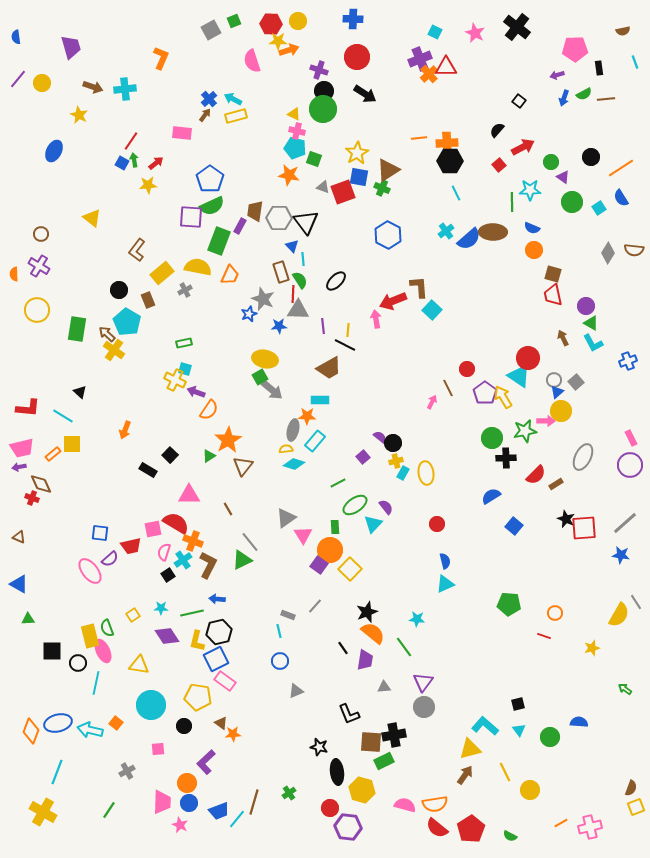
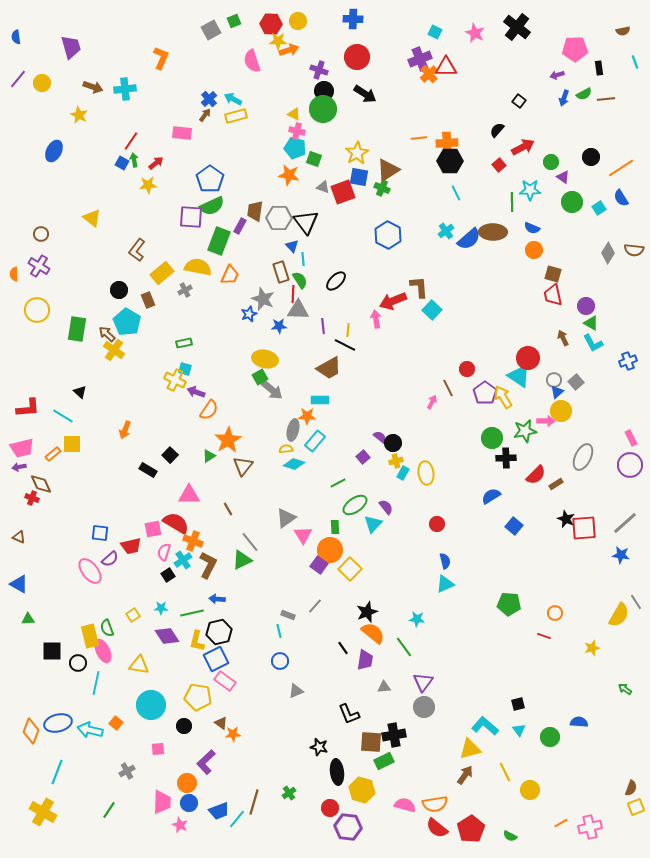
red L-shape at (28, 408): rotated 10 degrees counterclockwise
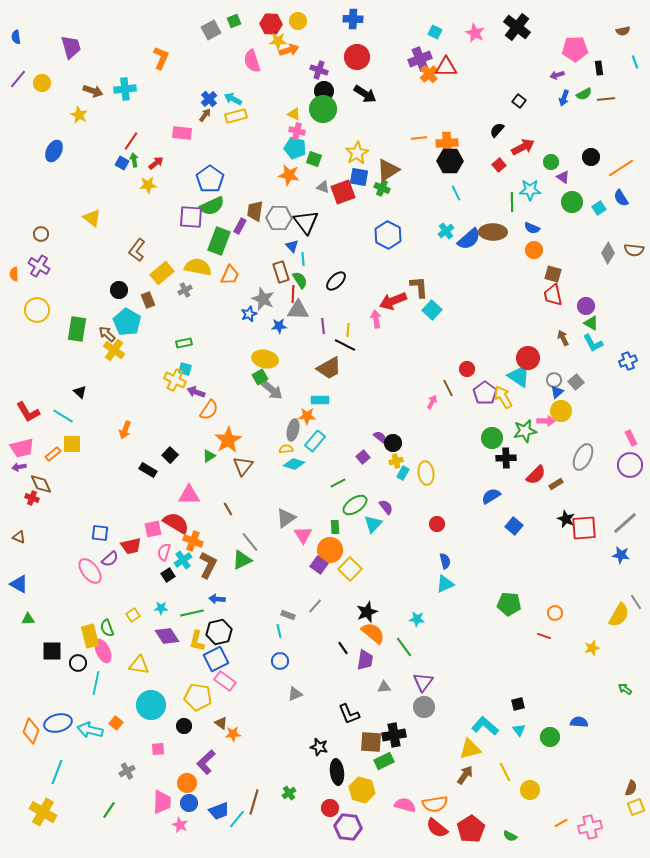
brown arrow at (93, 87): moved 4 px down
red L-shape at (28, 408): moved 4 px down; rotated 65 degrees clockwise
gray triangle at (296, 691): moved 1 px left, 3 px down
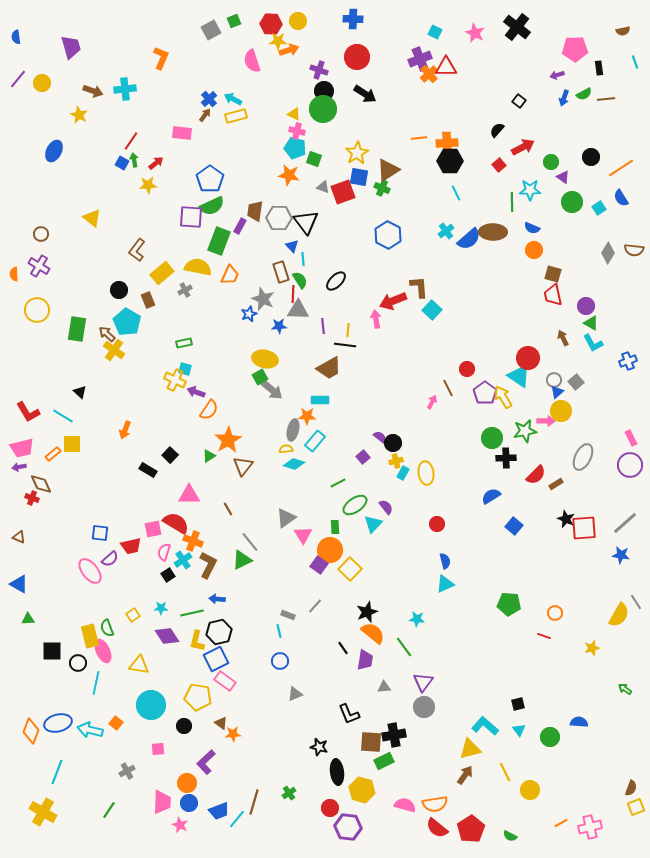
black line at (345, 345): rotated 20 degrees counterclockwise
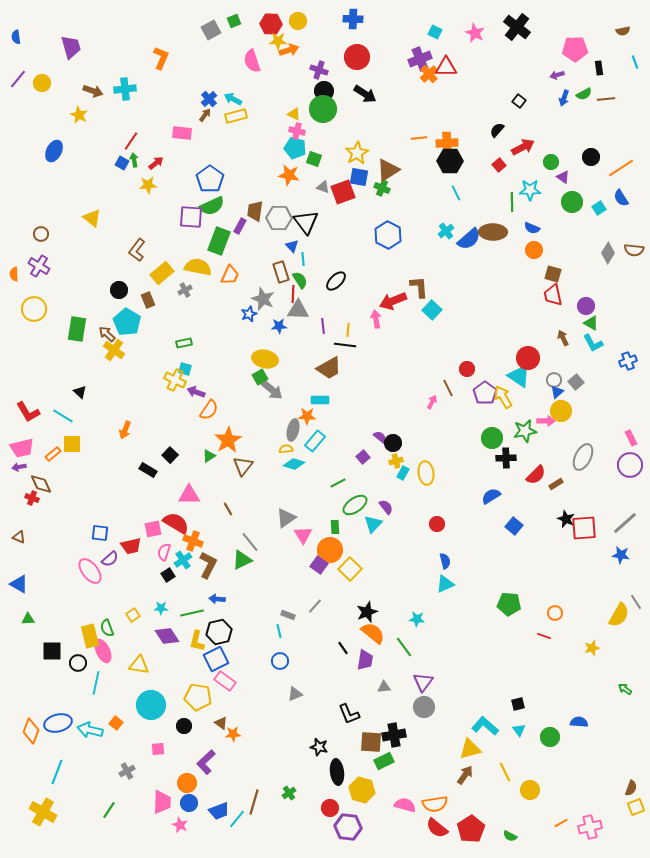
yellow circle at (37, 310): moved 3 px left, 1 px up
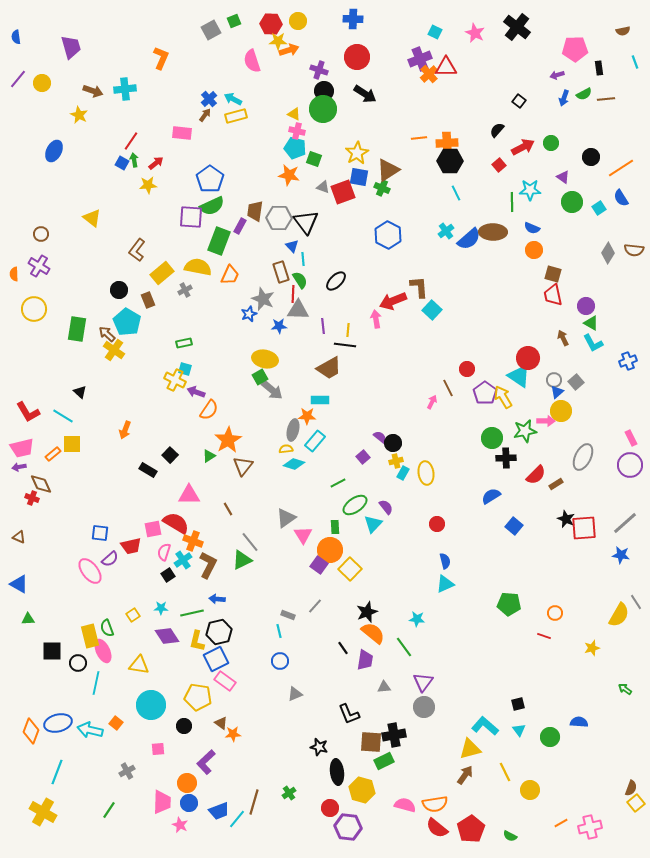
green circle at (551, 162): moved 19 px up
yellow square at (636, 807): moved 4 px up; rotated 18 degrees counterclockwise
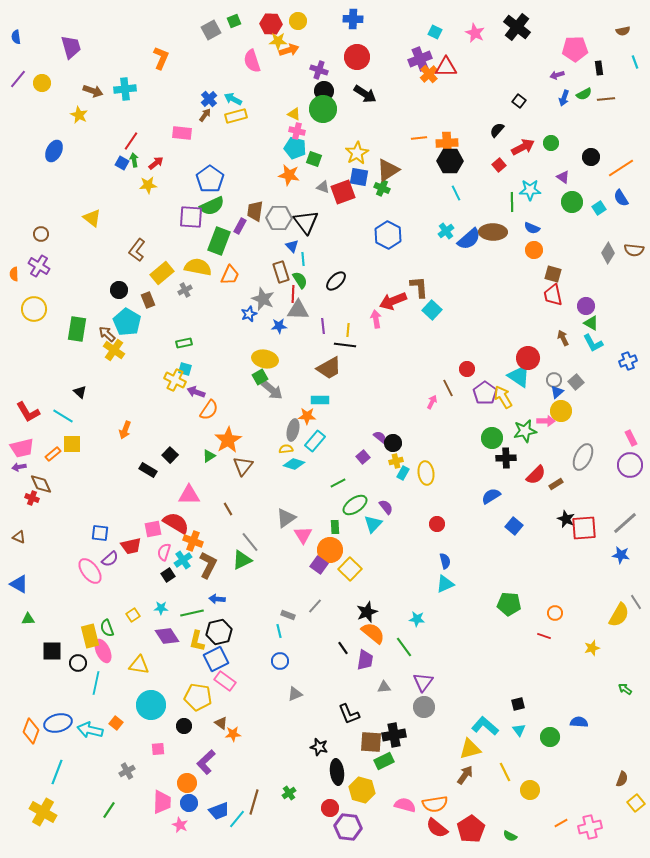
brown semicircle at (631, 788): moved 9 px left, 9 px up
